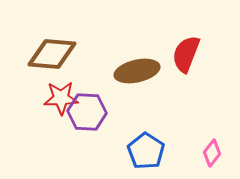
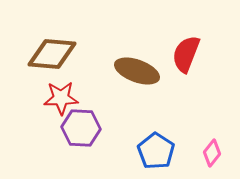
brown ellipse: rotated 33 degrees clockwise
purple hexagon: moved 6 px left, 16 px down
blue pentagon: moved 10 px right
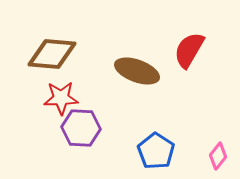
red semicircle: moved 3 px right, 4 px up; rotated 9 degrees clockwise
pink diamond: moved 6 px right, 3 px down
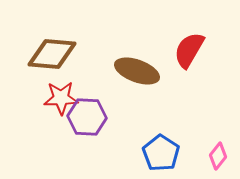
purple hexagon: moved 6 px right, 11 px up
blue pentagon: moved 5 px right, 2 px down
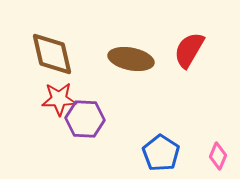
brown diamond: rotated 72 degrees clockwise
brown ellipse: moved 6 px left, 12 px up; rotated 9 degrees counterclockwise
red star: moved 2 px left, 1 px down
purple hexagon: moved 2 px left, 2 px down
pink diamond: rotated 16 degrees counterclockwise
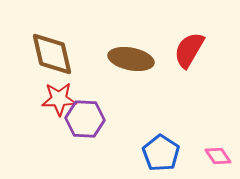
pink diamond: rotated 56 degrees counterclockwise
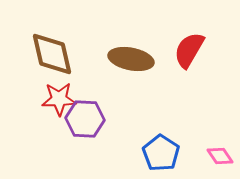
pink diamond: moved 2 px right
